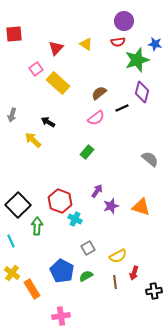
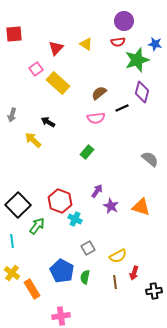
pink semicircle: rotated 30 degrees clockwise
purple star: rotated 28 degrees counterclockwise
green arrow: rotated 36 degrees clockwise
cyan line: moved 1 px right; rotated 16 degrees clockwise
green semicircle: moved 1 px left, 1 px down; rotated 48 degrees counterclockwise
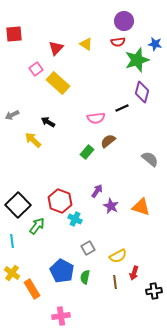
brown semicircle: moved 9 px right, 48 px down
gray arrow: rotated 48 degrees clockwise
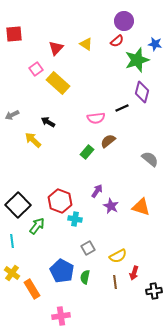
red semicircle: moved 1 px left, 1 px up; rotated 32 degrees counterclockwise
cyan cross: rotated 16 degrees counterclockwise
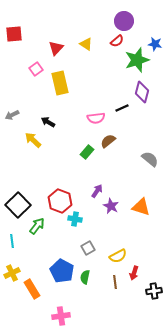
yellow rectangle: moved 2 px right; rotated 35 degrees clockwise
yellow cross: rotated 28 degrees clockwise
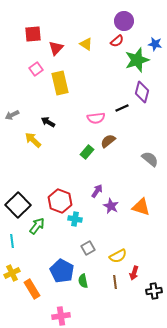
red square: moved 19 px right
green semicircle: moved 2 px left, 4 px down; rotated 24 degrees counterclockwise
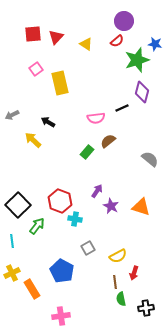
red triangle: moved 11 px up
green semicircle: moved 38 px right, 18 px down
black cross: moved 8 px left, 17 px down
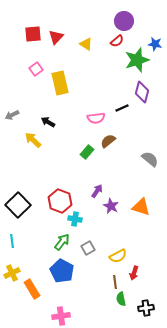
green arrow: moved 25 px right, 16 px down
